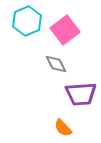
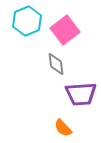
gray diamond: rotated 20 degrees clockwise
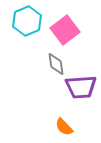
purple trapezoid: moved 7 px up
orange semicircle: moved 1 px right, 1 px up
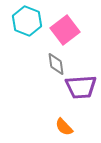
cyan hexagon: rotated 16 degrees counterclockwise
